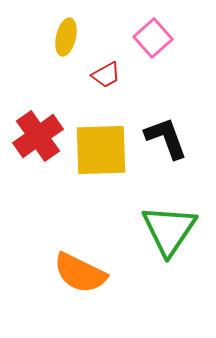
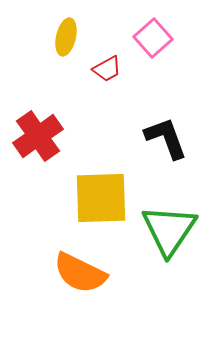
red trapezoid: moved 1 px right, 6 px up
yellow square: moved 48 px down
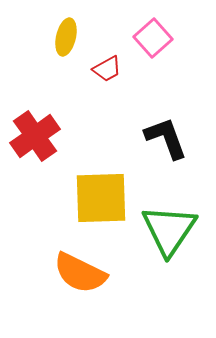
red cross: moved 3 px left
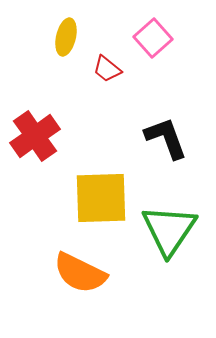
red trapezoid: rotated 68 degrees clockwise
